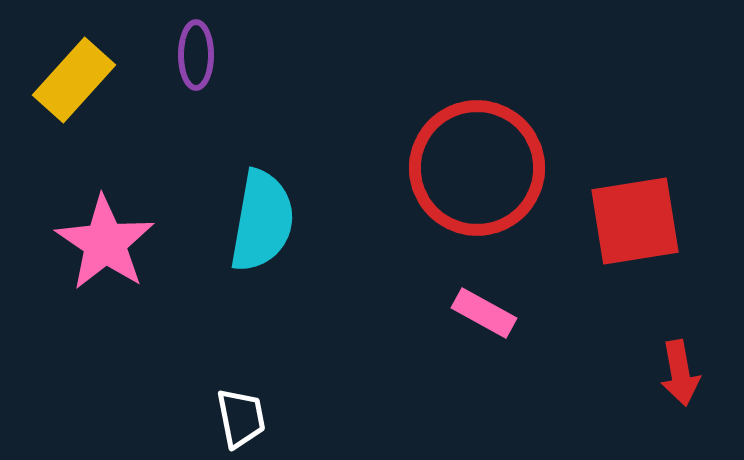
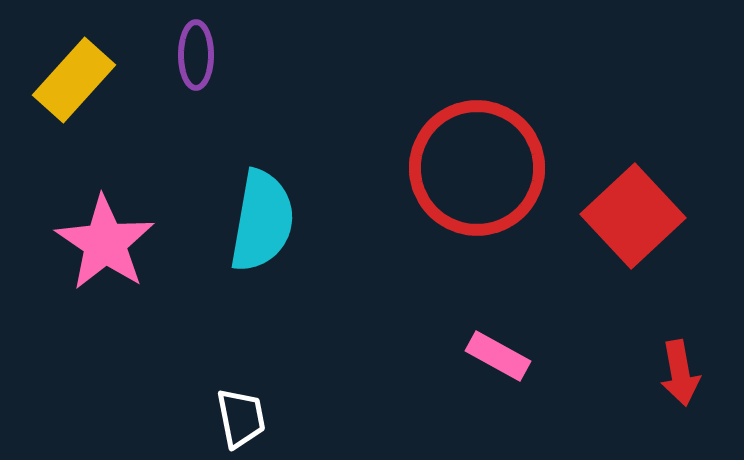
red square: moved 2 px left, 5 px up; rotated 34 degrees counterclockwise
pink rectangle: moved 14 px right, 43 px down
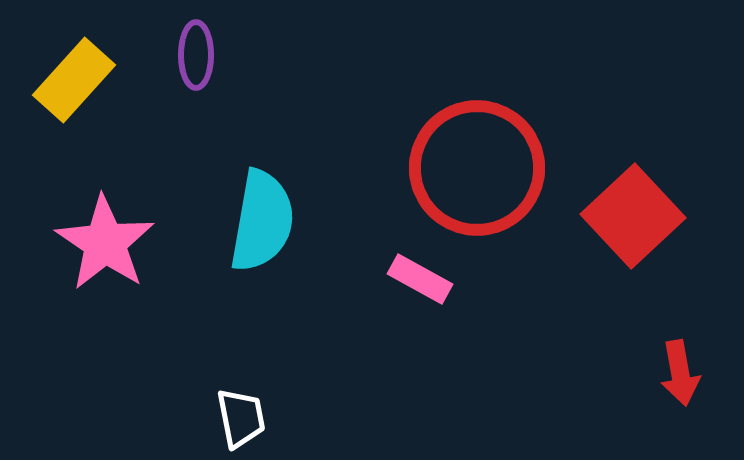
pink rectangle: moved 78 px left, 77 px up
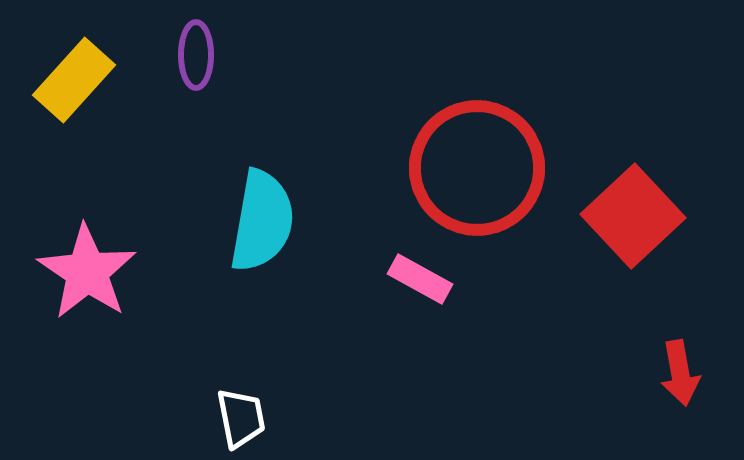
pink star: moved 18 px left, 29 px down
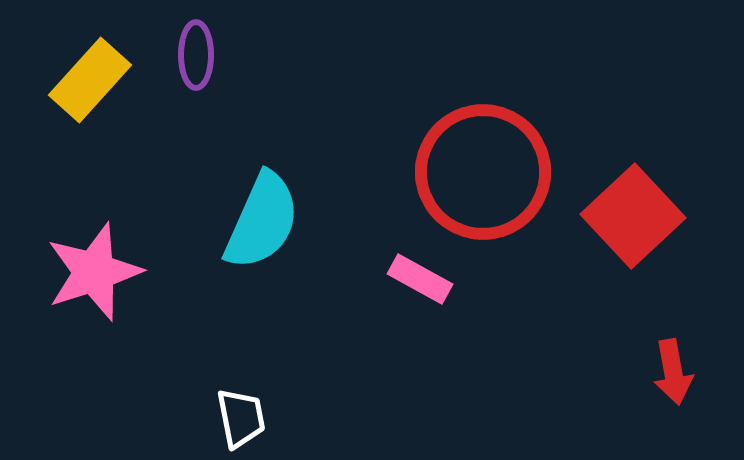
yellow rectangle: moved 16 px right
red circle: moved 6 px right, 4 px down
cyan semicircle: rotated 14 degrees clockwise
pink star: moved 7 px right; rotated 20 degrees clockwise
red arrow: moved 7 px left, 1 px up
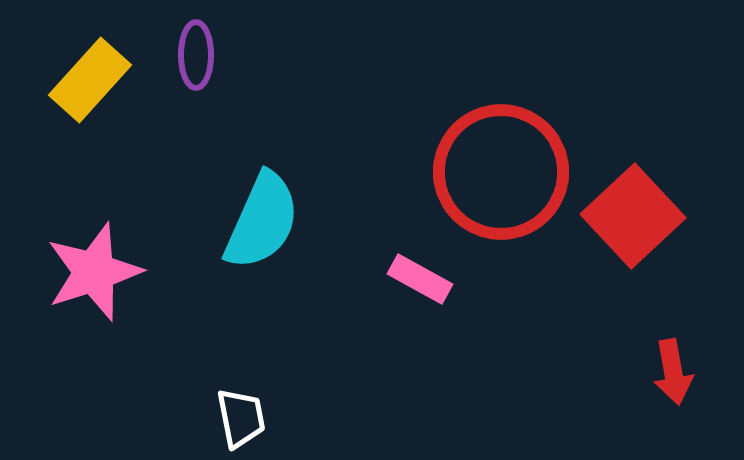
red circle: moved 18 px right
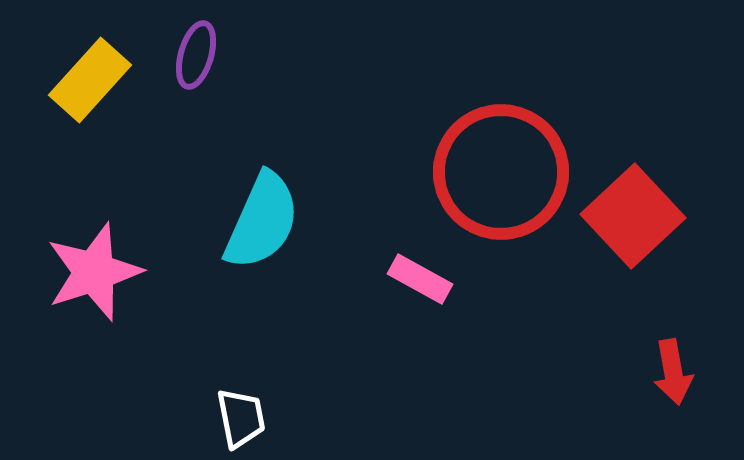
purple ellipse: rotated 16 degrees clockwise
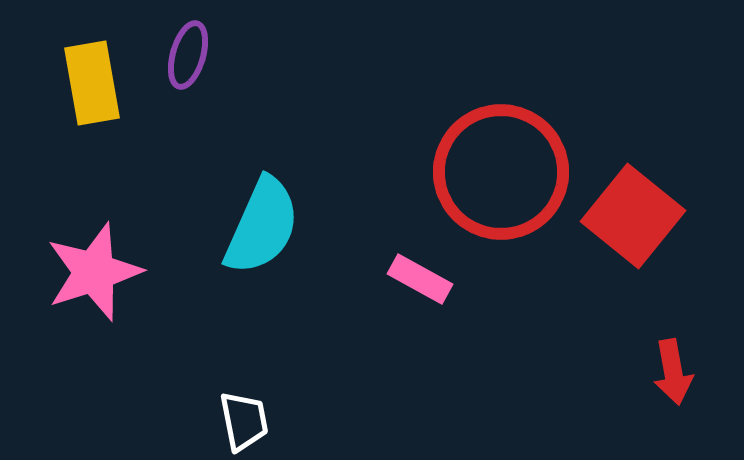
purple ellipse: moved 8 px left
yellow rectangle: moved 2 px right, 3 px down; rotated 52 degrees counterclockwise
red square: rotated 8 degrees counterclockwise
cyan semicircle: moved 5 px down
white trapezoid: moved 3 px right, 3 px down
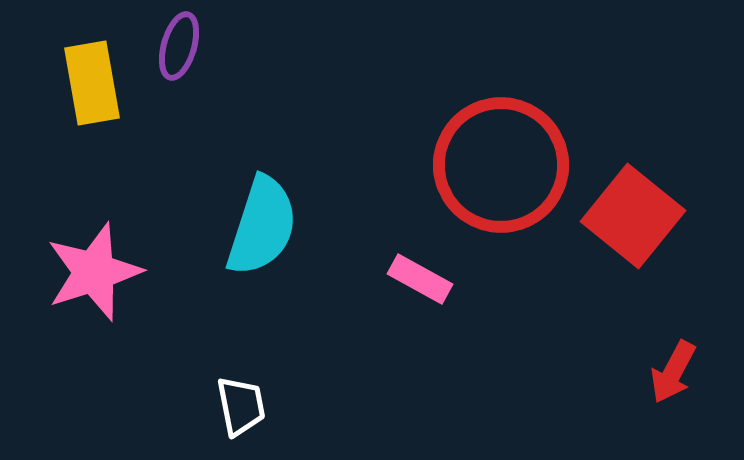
purple ellipse: moved 9 px left, 9 px up
red circle: moved 7 px up
cyan semicircle: rotated 6 degrees counterclockwise
red arrow: rotated 38 degrees clockwise
white trapezoid: moved 3 px left, 15 px up
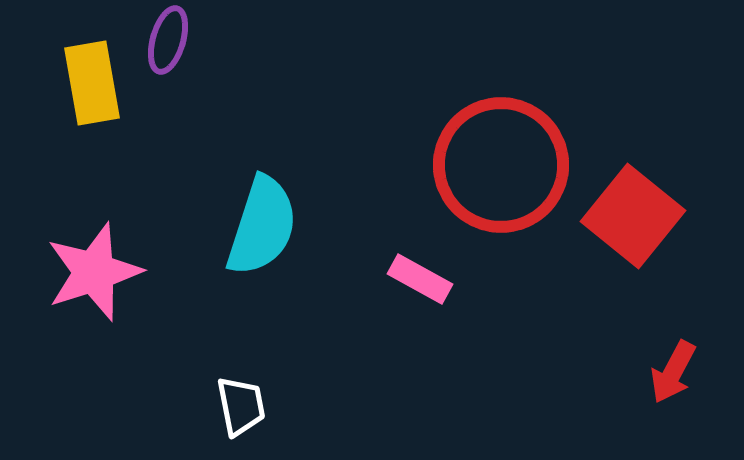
purple ellipse: moved 11 px left, 6 px up
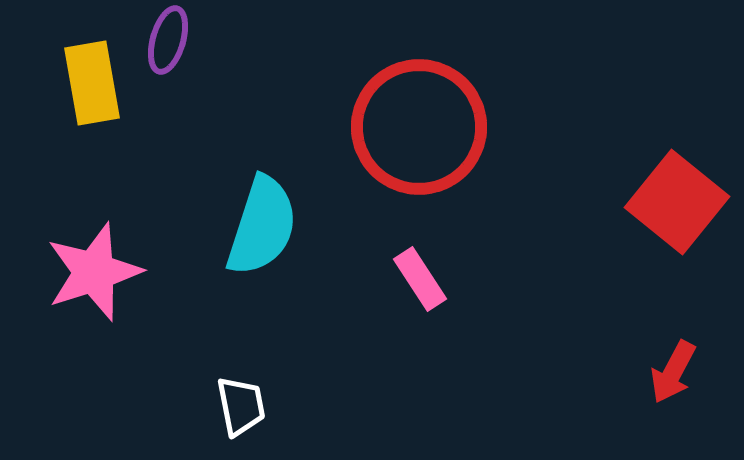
red circle: moved 82 px left, 38 px up
red square: moved 44 px right, 14 px up
pink rectangle: rotated 28 degrees clockwise
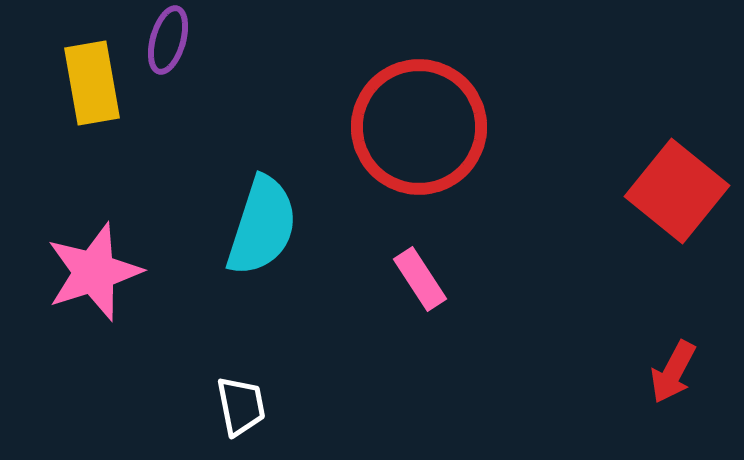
red square: moved 11 px up
